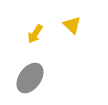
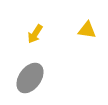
yellow triangle: moved 15 px right, 5 px down; rotated 36 degrees counterclockwise
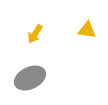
gray ellipse: rotated 28 degrees clockwise
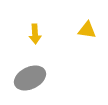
yellow arrow: rotated 36 degrees counterclockwise
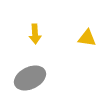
yellow triangle: moved 8 px down
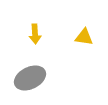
yellow triangle: moved 3 px left, 1 px up
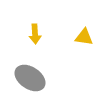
gray ellipse: rotated 60 degrees clockwise
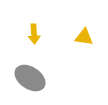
yellow arrow: moved 1 px left
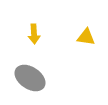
yellow triangle: moved 2 px right
